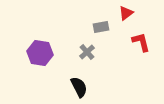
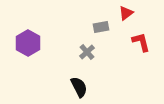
purple hexagon: moved 12 px left, 10 px up; rotated 20 degrees clockwise
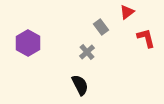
red triangle: moved 1 px right, 1 px up
gray rectangle: rotated 63 degrees clockwise
red L-shape: moved 5 px right, 4 px up
black semicircle: moved 1 px right, 2 px up
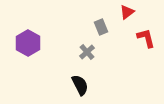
gray rectangle: rotated 14 degrees clockwise
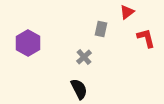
gray rectangle: moved 2 px down; rotated 35 degrees clockwise
gray cross: moved 3 px left, 5 px down
black semicircle: moved 1 px left, 4 px down
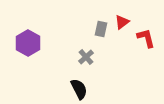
red triangle: moved 5 px left, 10 px down
gray cross: moved 2 px right
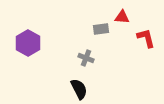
red triangle: moved 5 px up; rotated 42 degrees clockwise
gray rectangle: rotated 70 degrees clockwise
gray cross: moved 1 px down; rotated 28 degrees counterclockwise
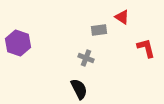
red triangle: rotated 28 degrees clockwise
gray rectangle: moved 2 px left, 1 px down
red L-shape: moved 10 px down
purple hexagon: moved 10 px left; rotated 10 degrees counterclockwise
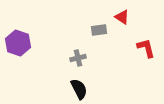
gray cross: moved 8 px left; rotated 35 degrees counterclockwise
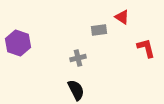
black semicircle: moved 3 px left, 1 px down
